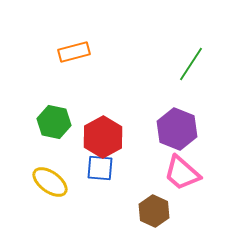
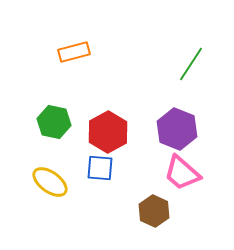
red hexagon: moved 5 px right, 5 px up
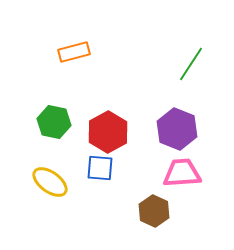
pink trapezoid: rotated 135 degrees clockwise
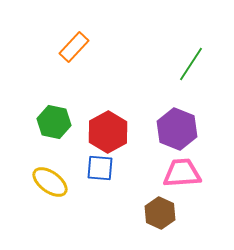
orange rectangle: moved 5 px up; rotated 32 degrees counterclockwise
brown hexagon: moved 6 px right, 2 px down
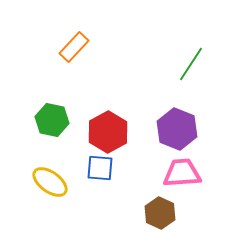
green hexagon: moved 2 px left, 2 px up
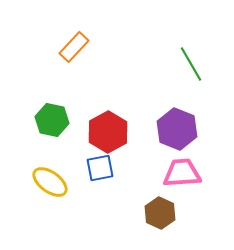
green line: rotated 63 degrees counterclockwise
blue square: rotated 16 degrees counterclockwise
